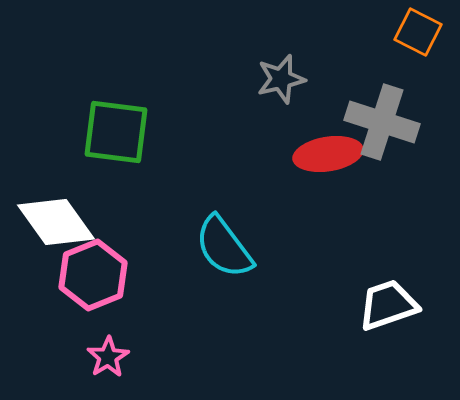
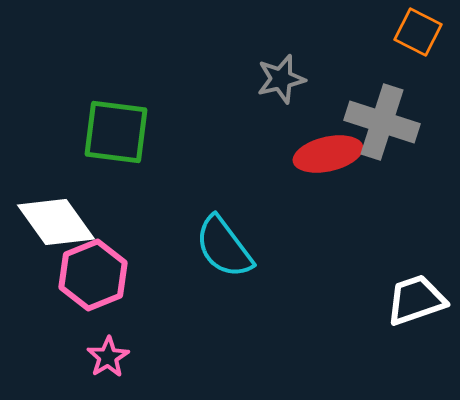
red ellipse: rotated 4 degrees counterclockwise
white trapezoid: moved 28 px right, 5 px up
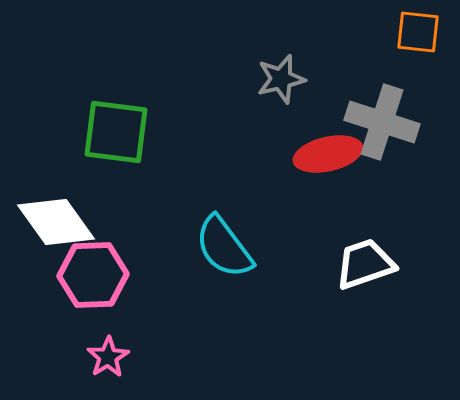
orange square: rotated 21 degrees counterclockwise
pink hexagon: rotated 20 degrees clockwise
white trapezoid: moved 51 px left, 36 px up
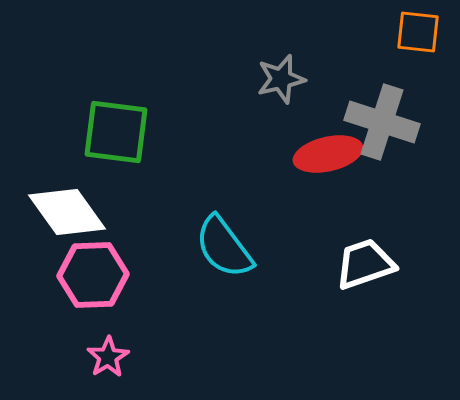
white diamond: moved 11 px right, 10 px up
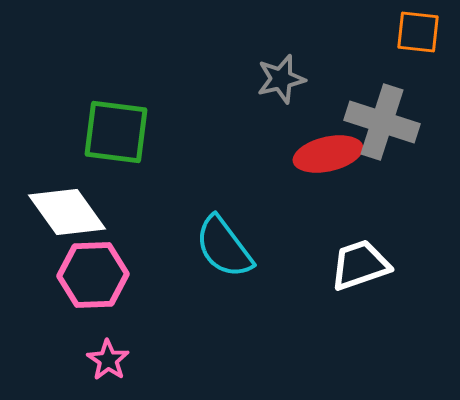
white trapezoid: moved 5 px left, 1 px down
pink star: moved 3 px down; rotated 6 degrees counterclockwise
